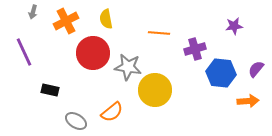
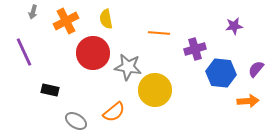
orange semicircle: moved 2 px right
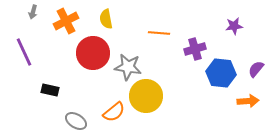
yellow circle: moved 9 px left, 6 px down
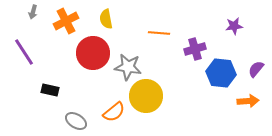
purple line: rotated 8 degrees counterclockwise
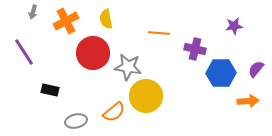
purple cross: rotated 30 degrees clockwise
blue hexagon: rotated 8 degrees counterclockwise
gray ellipse: rotated 45 degrees counterclockwise
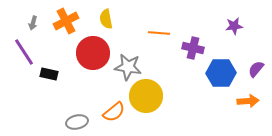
gray arrow: moved 11 px down
purple cross: moved 2 px left, 1 px up
black rectangle: moved 1 px left, 16 px up
gray ellipse: moved 1 px right, 1 px down
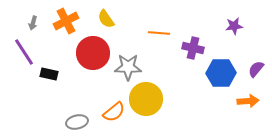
yellow semicircle: rotated 24 degrees counterclockwise
gray star: rotated 8 degrees counterclockwise
yellow circle: moved 3 px down
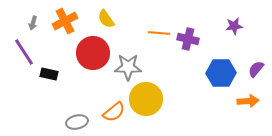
orange cross: moved 1 px left
purple cross: moved 5 px left, 9 px up
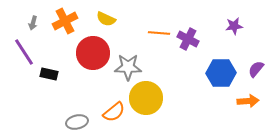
yellow semicircle: rotated 30 degrees counterclockwise
purple cross: rotated 15 degrees clockwise
yellow circle: moved 1 px up
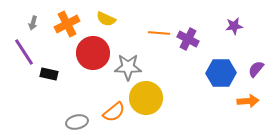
orange cross: moved 2 px right, 3 px down
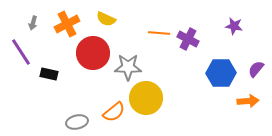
purple star: rotated 18 degrees clockwise
purple line: moved 3 px left
